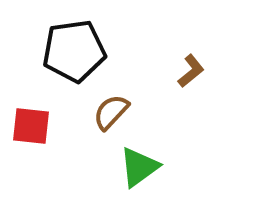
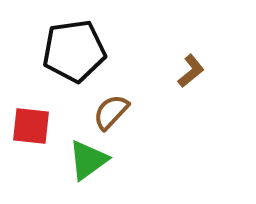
green triangle: moved 51 px left, 7 px up
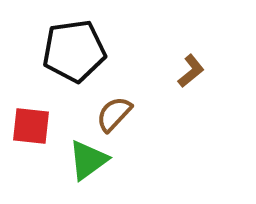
brown semicircle: moved 3 px right, 2 px down
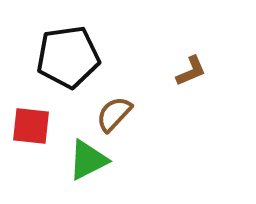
black pentagon: moved 6 px left, 6 px down
brown L-shape: rotated 16 degrees clockwise
green triangle: rotated 9 degrees clockwise
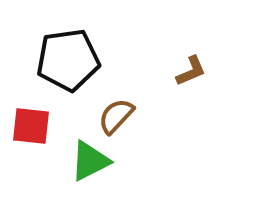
black pentagon: moved 3 px down
brown semicircle: moved 2 px right, 2 px down
green triangle: moved 2 px right, 1 px down
